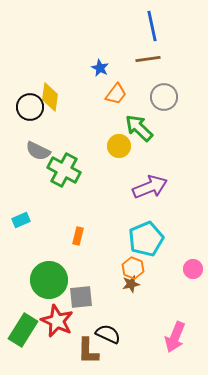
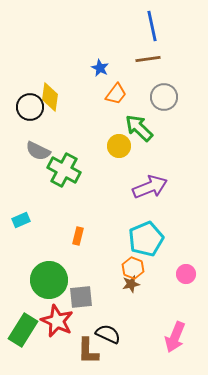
pink circle: moved 7 px left, 5 px down
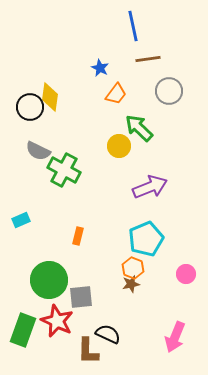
blue line: moved 19 px left
gray circle: moved 5 px right, 6 px up
green rectangle: rotated 12 degrees counterclockwise
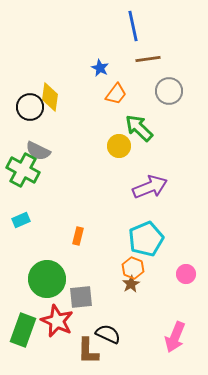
green cross: moved 41 px left
green circle: moved 2 px left, 1 px up
brown star: rotated 18 degrees counterclockwise
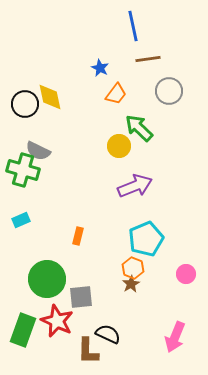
yellow diamond: rotated 20 degrees counterclockwise
black circle: moved 5 px left, 3 px up
green cross: rotated 12 degrees counterclockwise
purple arrow: moved 15 px left, 1 px up
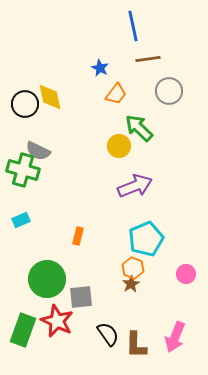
black semicircle: rotated 30 degrees clockwise
brown L-shape: moved 48 px right, 6 px up
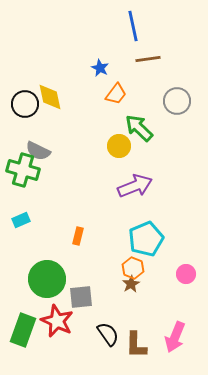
gray circle: moved 8 px right, 10 px down
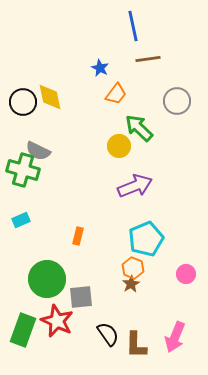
black circle: moved 2 px left, 2 px up
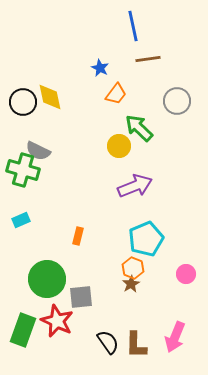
black semicircle: moved 8 px down
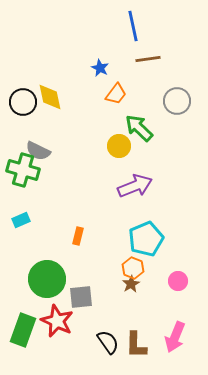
pink circle: moved 8 px left, 7 px down
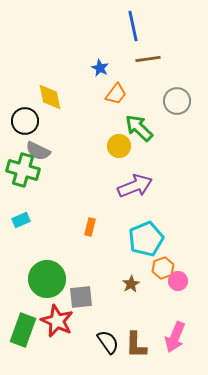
black circle: moved 2 px right, 19 px down
orange rectangle: moved 12 px right, 9 px up
orange hexagon: moved 30 px right; rotated 20 degrees clockwise
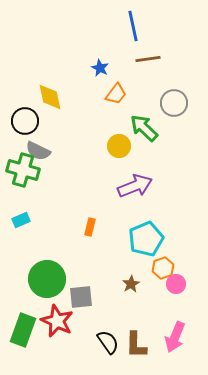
gray circle: moved 3 px left, 2 px down
green arrow: moved 5 px right
pink circle: moved 2 px left, 3 px down
